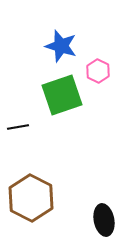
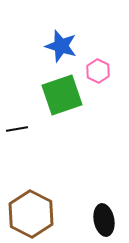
black line: moved 1 px left, 2 px down
brown hexagon: moved 16 px down
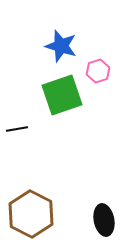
pink hexagon: rotated 15 degrees clockwise
